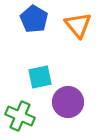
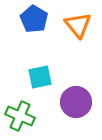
purple circle: moved 8 px right
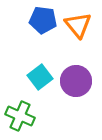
blue pentagon: moved 9 px right, 1 px down; rotated 24 degrees counterclockwise
cyan square: rotated 25 degrees counterclockwise
purple circle: moved 21 px up
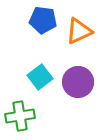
orange triangle: moved 1 px right, 6 px down; rotated 44 degrees clockwise
purple circle: moved 2 px right, 1 px down
green cross: rotated 32 degrees counterclockwise
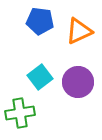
blue pentagon: moved 3 px left, 1 px down
green cross: moved 3 px up
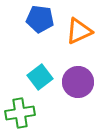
blue pentagon: moved 2 px up
